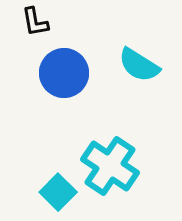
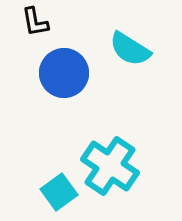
cyan semicircle: moved 9 px left, 16 px up
cyan square: moved 1 px right; rotated 9 degrees clockwise
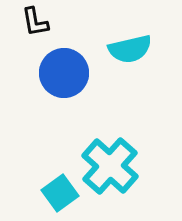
cyan semicircle: rotated 45 degrees counterclockwise
cyan cross: rotated 8 degrees clockwise
cyan square: moved 1 px right, 1 px down
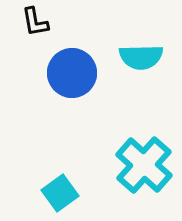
cyan semicircle: moved 11 px right, 8 px down; rotated 12 degrees clockwise
blue circle: moved 8 px right
cyan cross: moved 34 px right, 1 px up
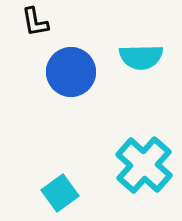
blue circle: moved 1 px left, 1 px up
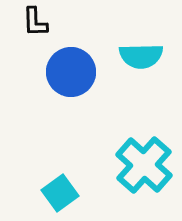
black L-shape: rotated 8 degrees clockwise
cyan semicircle: moved 1 px up
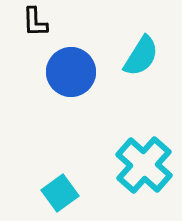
cyan semicircle: rotated 57 degrees counterclockwise
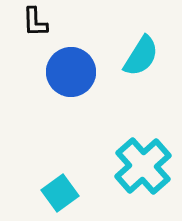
cyan cross: moved 1 px left, 1 px down; rotated 6 degrees clockwise
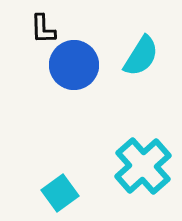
black L-shape: moved 8 px right, 7 px down
blue circle: moved 3 px right, 7 px up
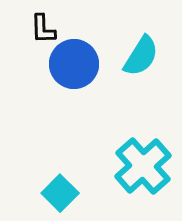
blue circle: moved 1 px up
cyan square: rotated 9 degrees counterclockwise
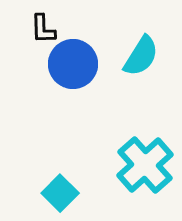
blue circle: moved 1 px left
cyan cross: moved 2 px right, 1 px up
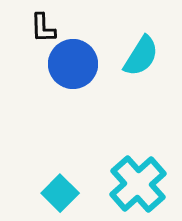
black L-shape: moved 1 px up
cyan cross: moved 7 px left, 19 px down
